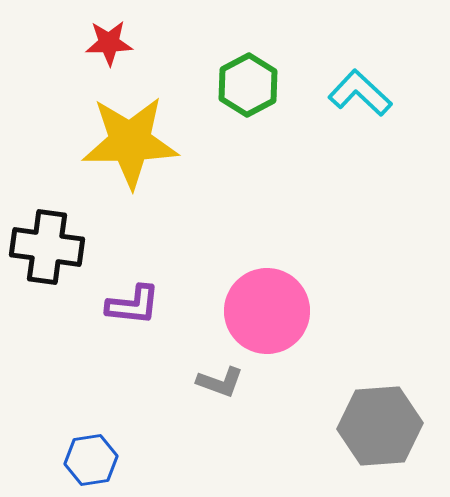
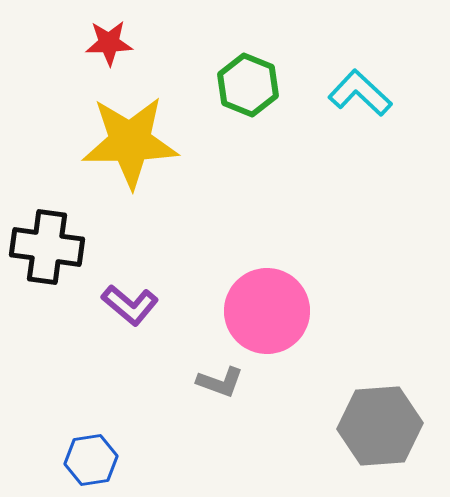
green hexagon: rotated 10 degrees counterclockwise
purple L-shape: moved 3 px left; rotated 34 degrees clockwise
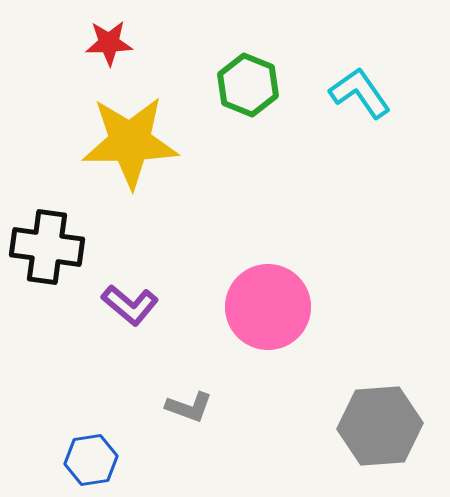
cyan L-shape: rotated 12 degrees clockwise
pink circle: moved 1 px right, 4 px up
gray L-shape: moved 31 px left, 25 px down
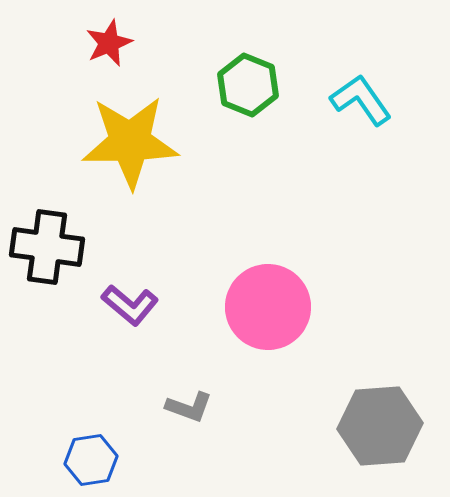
red star: rotated 21 degrees counterclockwise
cyan L-shape: moved 1 px right, 7 px down
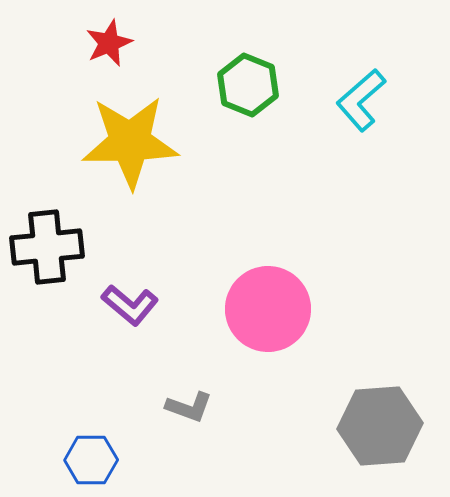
cyan L-shape: rotated 96 degrees counterclockwise
black cross: rotated 14 degrees counterclockwise
pink circle: moved 2 px down
blue hexagon: rotated 9 degrees clockwise
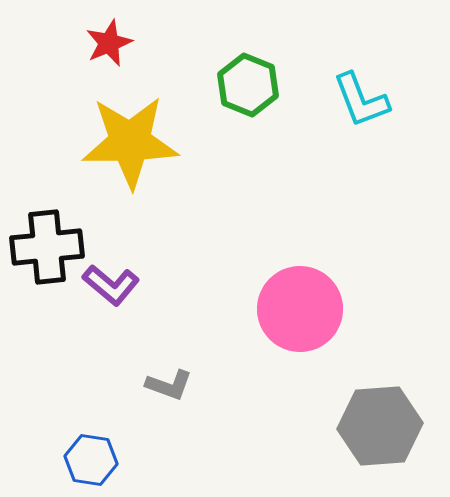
cyan L-shape: rotated 70 degrees counterclockwise
purple L-shape: moved 19 px left, 20 px up
pink circle: moved 32 px right
gray L-shape: moved 20 px left, 22 px up
blue hexagon: rotated 9 degrees clockwise
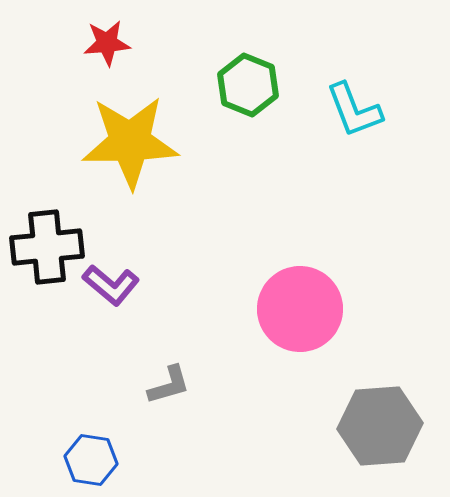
red star: moved 2 px left; rotated 18 degrees clockwise
cyan L-shape: moved 7 px left, 10 px down
gray L-shape: rotated 36 degrees counterclockwise
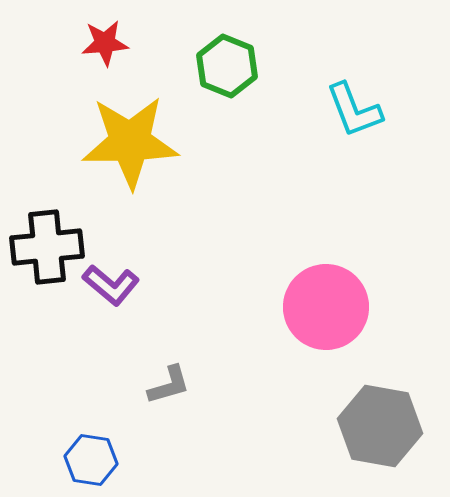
red star: moved 2 px left
green hexagon: moved 21 px left, 19 px up
pink circle: moved 26 px right, 2 px up
gray hexagon: rotated 14 degrees clockwise
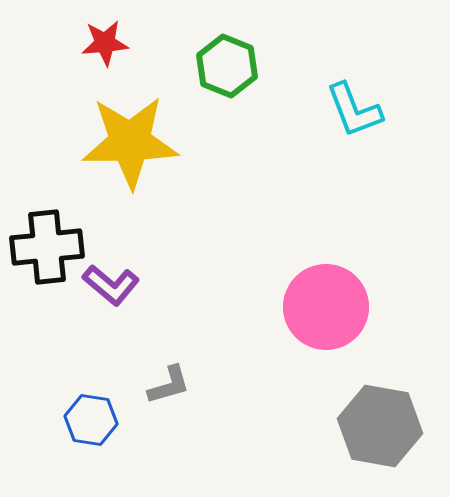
blue hexagon: moved 40 px up
